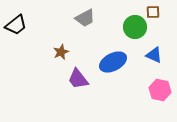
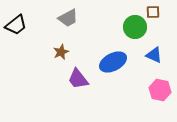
gray trapezoid: moved 17 px left
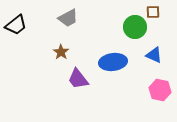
brown star: rotated 14 degrees counterclockwise
blue ellipse: rotated 20 degrees clockwise
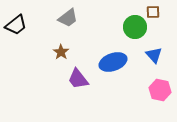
gray trapezoid: rotated 10 degrees counterclockwise
blue triangle: rotated 24 degrees clockwise
blue ellipse: rotated 12 degrees counterclockwise
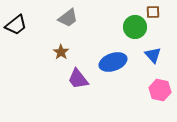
blue triangle: moved 1 px left
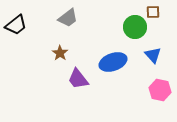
brown star: moved 1 px left, 1 px down
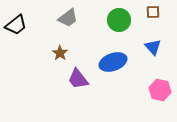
green circle: moved 16 px left, 7 px up
blue triangle: moved 8 px up
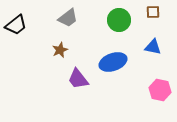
blue triangle: rotated 36 degrees counterclockwise
brown star: moved 3 px up; rotated 14 degrees clockwise
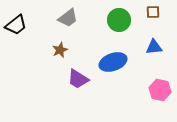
blue triangle: moved 1 px right; rotated 18 degrees counterclockwise
purple trapezoid: rotated 20 degrees counterclockwise
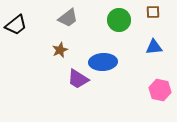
blue ellipse: moved 10 px left; rotated 16 degrees clockwise
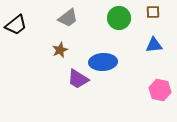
green circle: moved 2 px up
blue triangle: moved 2 px up
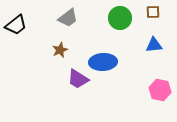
green circle: moved 1 px right
